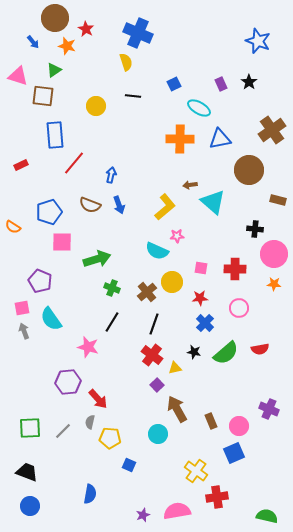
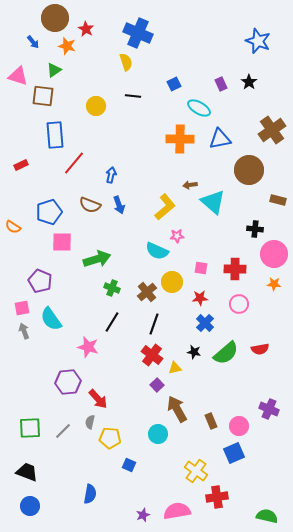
pink circle at (239, 308): moved 4 px up
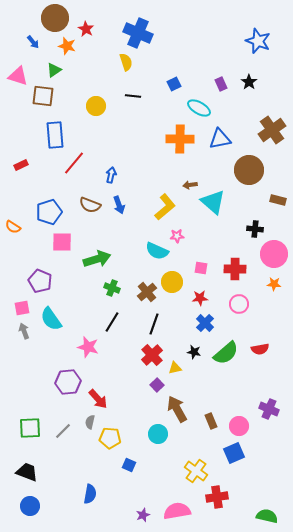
red cross at (152, 355): rotated 10 degrees clockwise
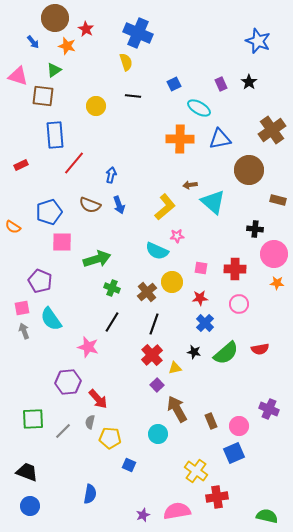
orange star at (274, 284): moved 3 px right, 1 px up
green square at (30, 428): moved 3 px right, 9 px up
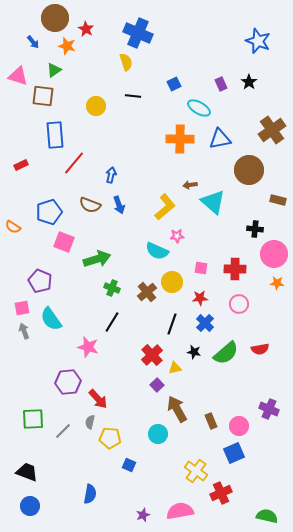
pink square at (62, 242): moved 2 px right; rotated 20 degrees clockwise
black line at (154, 324): moved 18 px right
red cross at (217, 497): moved 4 px right, 4 px up; rotated 15 degrees counterclockwise
pink semicircle at (177, 511): moved 3 px right
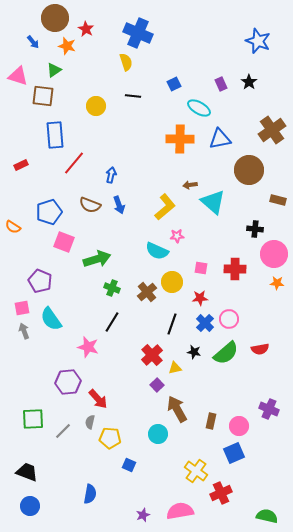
pink circle at (239, 304): moved 10 px left, 15 px down
brown rectangle at (211, 421): rotated 35 degrees clockwise
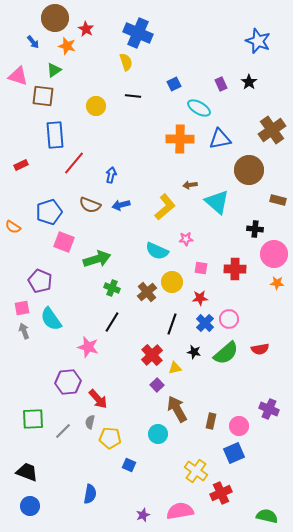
cyan triangle at (213, 202): moved 4 px right
blue arrow at (119, 205): moved 2 px right; rotated 96 degrees clockwise
pink star at (177, 236): moved 9 px right, 3 px down
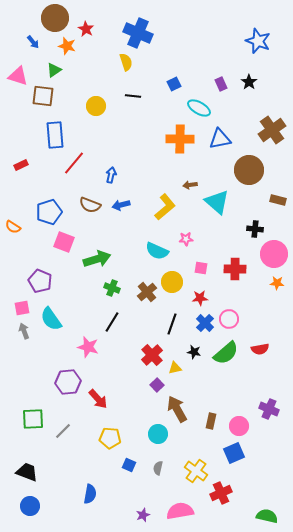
gray semicircle at (90, 422): moved 68 px right, 46 px down
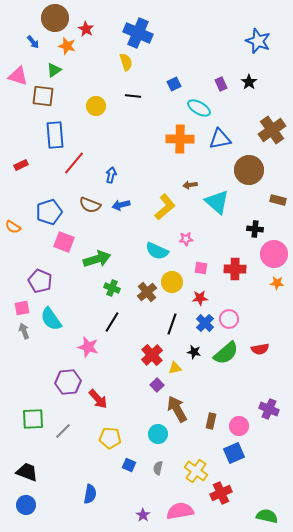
blue circle at (30, 506): moved 4 px left, 1 px up
purple star at (143, 515): rotated 16 degrees counterclockwise
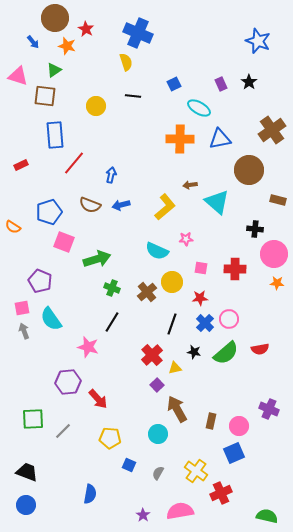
brown square at (43, 96): moved 2 px right
gray semicircle at (158, 468): moved 5 px down; rotated 16 degrees clockwise
